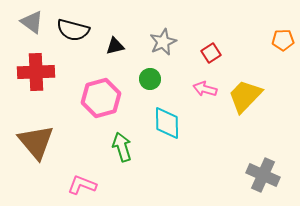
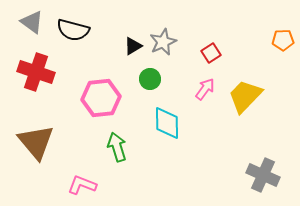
black triangle: moved 18 px right; rotated 18 degrees counterclockwise
red cross: rotated 21 degrees clockwise
pink arrow: rotated 110 degrees clockwise
pink hexagon: rotated 9 degrees clockwise
green arrow: moved 5 px left
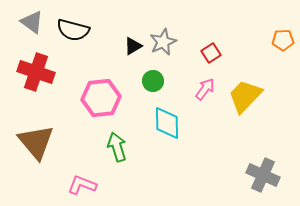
green circle: moved 3 px right, 2 px down
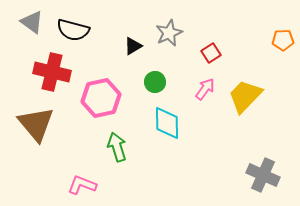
gray star: moved 6 px right, 9 px up
red cross: moved 16 px right; rotated 6 degrees counterclockwise
green circle: moved 2 px right, 1 px down
pink hexagon: rotated 6 degrees counterclockwise
brown triangle: moved 18 px up
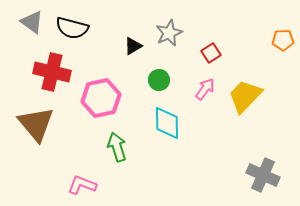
black semicircle: moved 1 px left, 2 px up
green circle: moved 4 px right, 2 px up
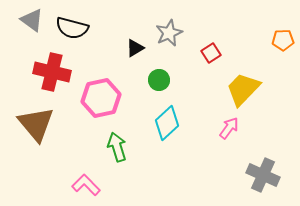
gray triangle: moved 2 px up
black triangle: moved 2 px right, 2 px down
pink arrow: moved 24 px right, 39 px down
yellow trapezoid: moved 2 px left, 7 px up
cyan diamond: rotated 48 degrees clockwise
pink L-shape: moved 4 px right; rotated 24 degrees clockwise
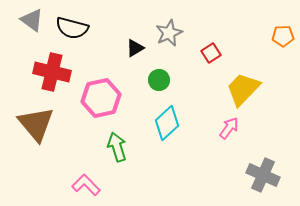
orange pentagon: moved 4 px up
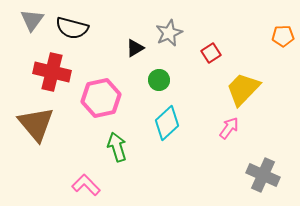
gray triangle: rotated 30 degrees clockwise
